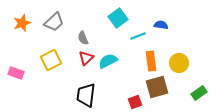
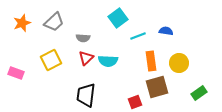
blue semicircle: moved 5 px right, 6 px down
gray semicircle: rotated 64 degrees counterclockwise
cyan semicircle: rotated 150 degrees counterclockwise
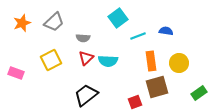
black trapezoid: rotated 45 degrees clockwise
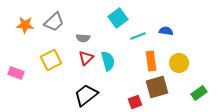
orange star: moved 3 px right, 2 px down; rotated 24 degrees clockwise
cyan semicircle: rotated 108 degrees counterclockwise
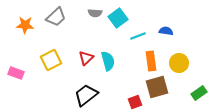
gray trapezoid: moved 2 px right, 5 px up
gray semicircle: moved 12 px right, 25 px up
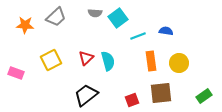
brown square: moved 4 px right, 6 px down; rotated 10 degrees clockwise
green rectangle: moved 5 px right, 3 px down
red square: moved 3 px left, 2 px up
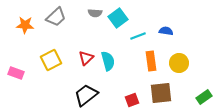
green rectangle: moved 1 px down
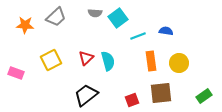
green rectangle: moved 1 px up
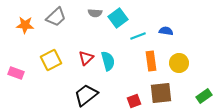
red square: moved 2 px right, 1 px down
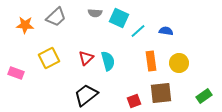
cyan square: moved 1 px right; rotated 30 degrees counterclockwise
cyan line: moved 5 px up; rotated 21 degrees counterclockwise
yellow square: moved 2 px left, 2 px up
